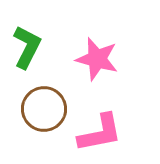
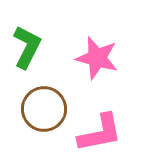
pink star: moved 1 px up
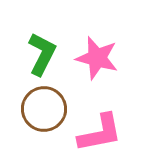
green L-shape: moved 15 px right, 7 px down
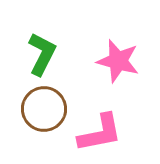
pink star: moved 21 px right, 3 px down
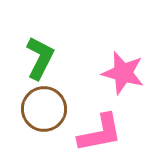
green L-shape: moved 2 px left, 4 px down
pink star: moved 5 px right, 12 px down
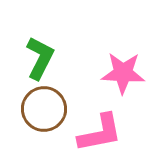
pink star: rotated 12 degrees counterclockwise
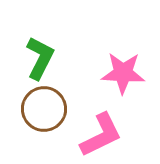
pink L-shape: moved 1 px right, 2 px down; rotated 15 degrees counterclockwise
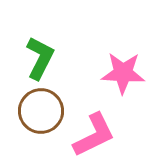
brown circle: moved 3 px left, 2 px down
pink L-shape: moved 7 px left
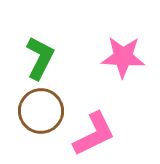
pink star: moved 16 px up
pink L-shape: moved 1 px up
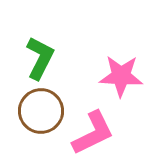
pink star: moved 2 px left, 19 px down
pink L-shape: moved 1 px left, 1 px up
